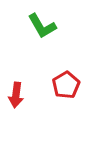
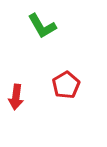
red arrow: moved 2 px down
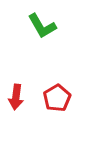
red pentagon: moved 9 px left, 13 px down
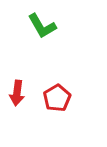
red arrow: moved 1 px right, 4 px up
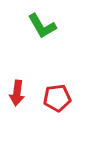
red pentagon: rotated 24 degrees clockwise
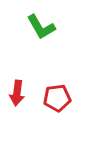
green L-shape: moved 1 px left, 1 px down
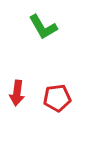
green L-shape: moved 2 px right
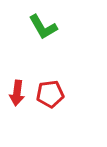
red pentagon: moved 7 px left, 4 px up
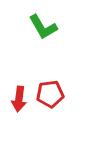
red arrow: moved 2 px right, 6 px down
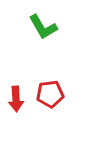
red arrow: moved 3 px left; rotated 10 degrees counterclockwise
